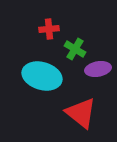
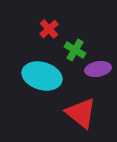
red cross: rotated 36 degrees counterclockwise
green cross: moved 1 px down
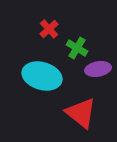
green cross: moved 2 px right, 2 px up
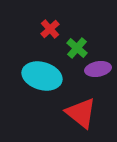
red cross: moved 1 px right
green cross: rotated 10 degrees clockwise
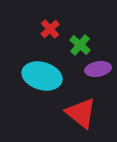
green cross: moved 3 px right, 3 px up
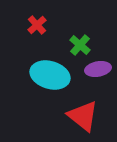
red cross: moved 13 px left, 4 px up
cyan ellipse: moved 8 px right, 1 px up
red triangle: moved 2 px right, 3 px down
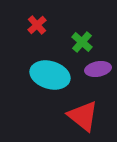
green cross: moved 2 px right, 3 px up
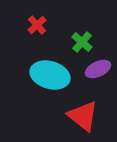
purple ellipse: rotated 15 degrees counterclockwise
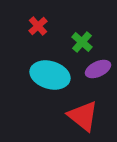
red cross: moved 1 px right, 1 px down
